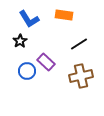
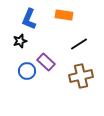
blue L-shape: rotated 55 degrees clockwise
black star: rotated 16 degrees clockwise
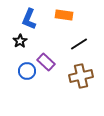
black star: rotated 16 degrees counterclockwise
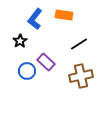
blue L-shape: moved 6 px right; rotated 15 degrees clockwise
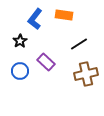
blue circle: moved 7 px left
brown cross: moved 5 px right, 2 px up
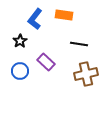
black line: rotated 42 degrees clockwise
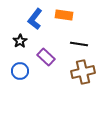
purple rectangle: moved 5 px up
brown cross: moved 3 px left, 2 px up
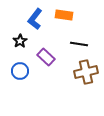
brown cross: moved 3 px right
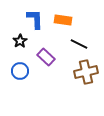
orange rectangle: moved 1 px left, 5 px down
blue L-shape: rotated 140 degrees clockwise
black line: rotated 18 degrees clockwise
